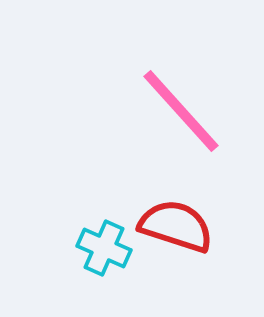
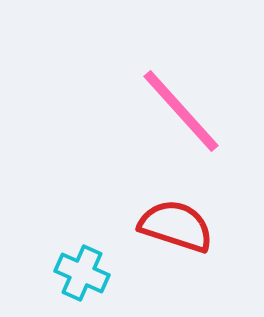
cyan cross: moved 22 px left, 25 px down
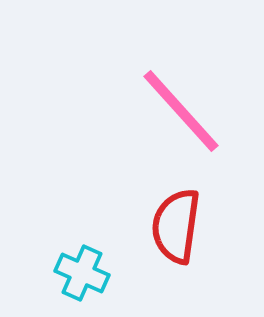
red semicircle: rotated 100 degrees counterclockwise
